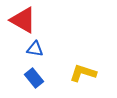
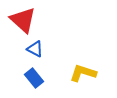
red triangle: rotated 12 degrees clockwise
blue triangle: rotated 18 degrees clockwise
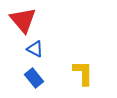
red triangle: rotated 8 degrees clockwise
yellow L-shape: rotated 72 degrees clockwise
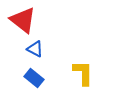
red triangle: rotated 12 degrees counterclockwise
blue rectangle: rotated 12 degrees counterclockwise
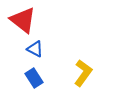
yellow L-shape: rotated 36 degrees clockwise
blue rectangle: rotated 18 degrees clockwise
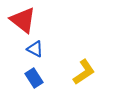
yellow L-shape: moved 1 px right, 1 px up; rotated 20 degrees clockwise
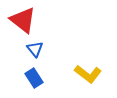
blue triangle: rotated 24 degrees clockwise
yellow L-shape: moved 4 px right, 2 px down; rotated 72 degrees clockwise
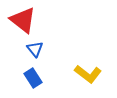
blue rectangle: moved 1 px left
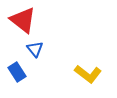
blue rectangle: moved 16 px left, 6 px up
